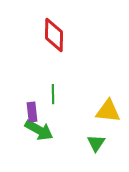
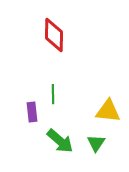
green arrow: moved 21 px right, 11 px down; rotated 12 degrees clockwise
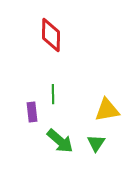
red diamond: moved 3 px left
yellow triangle: moved 1 px left, 1 px up; rotated 16 degrees counterclockwise
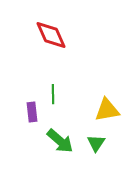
red diamond: rotated 24 degrees counterclockwise
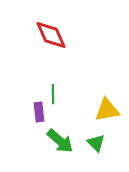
purple rectangle: moved 7 px right
green triangle: rotated 18 degrees counterclockwise
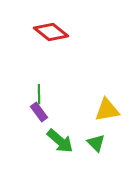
red diamond: moved 3 px up; rotated 28 degrees counterclockwise
green line: moved 14 px left
purple rectangle: rotated 30 degrees counterclockwise
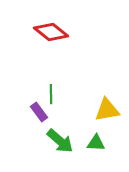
green line: moved 12 px right
green triangle: rotated 42 degrees counterclockwise
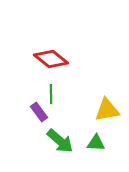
red diamond: moved 27 px down
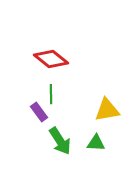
green arrow: rotated 16 degrees clockwise
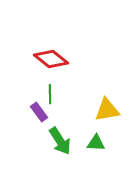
green line: moved 1 px left
